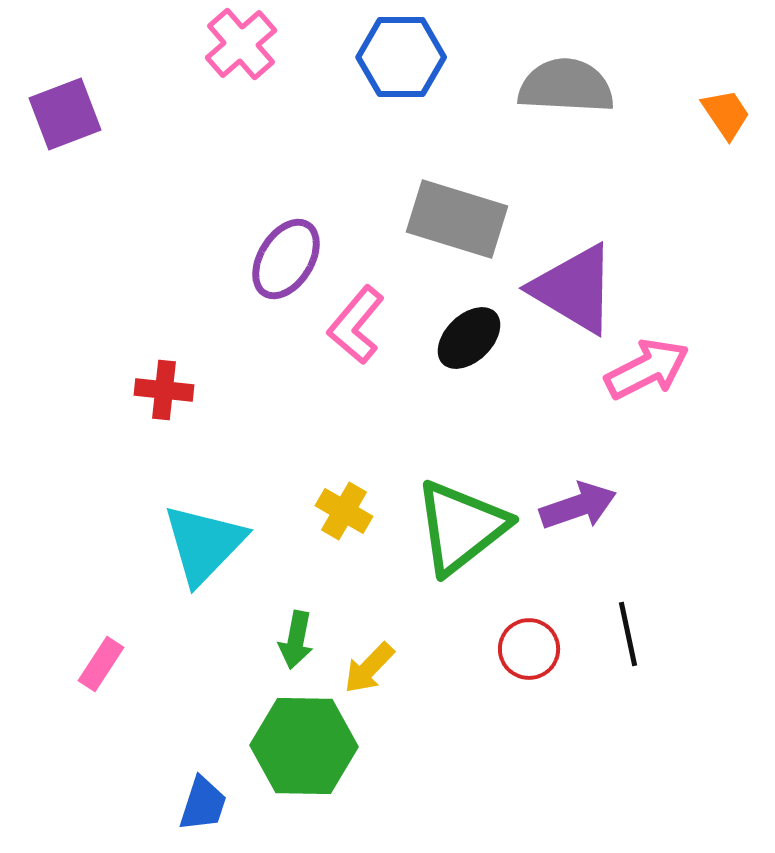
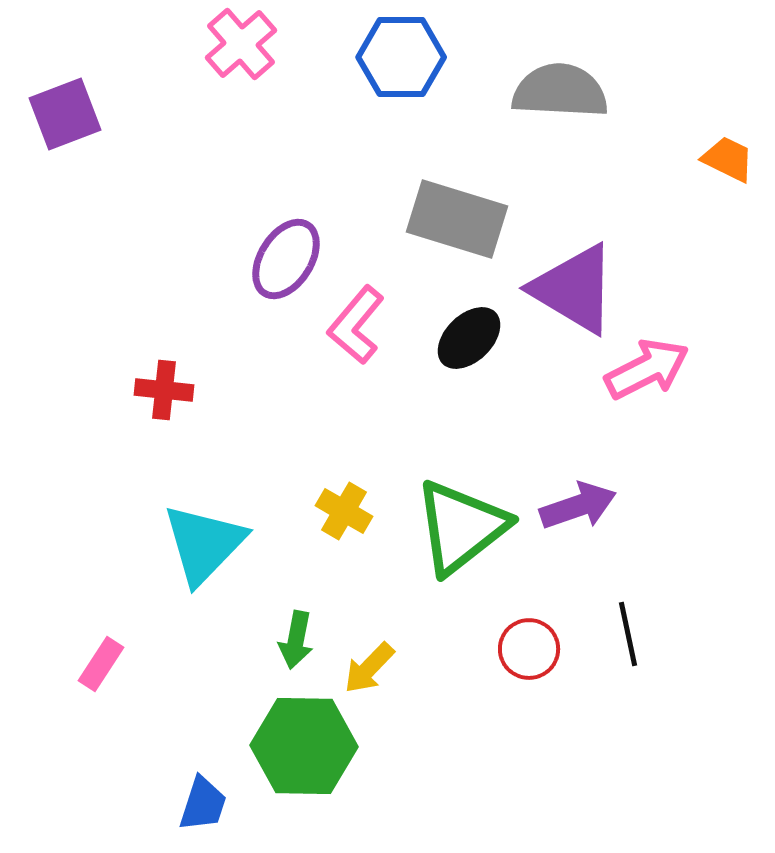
gray semicircle: moved 6 px left, 5 px down
orange trapezoid: moved 2 px right, 45 px down; rotated 30 degrees counterclockwise
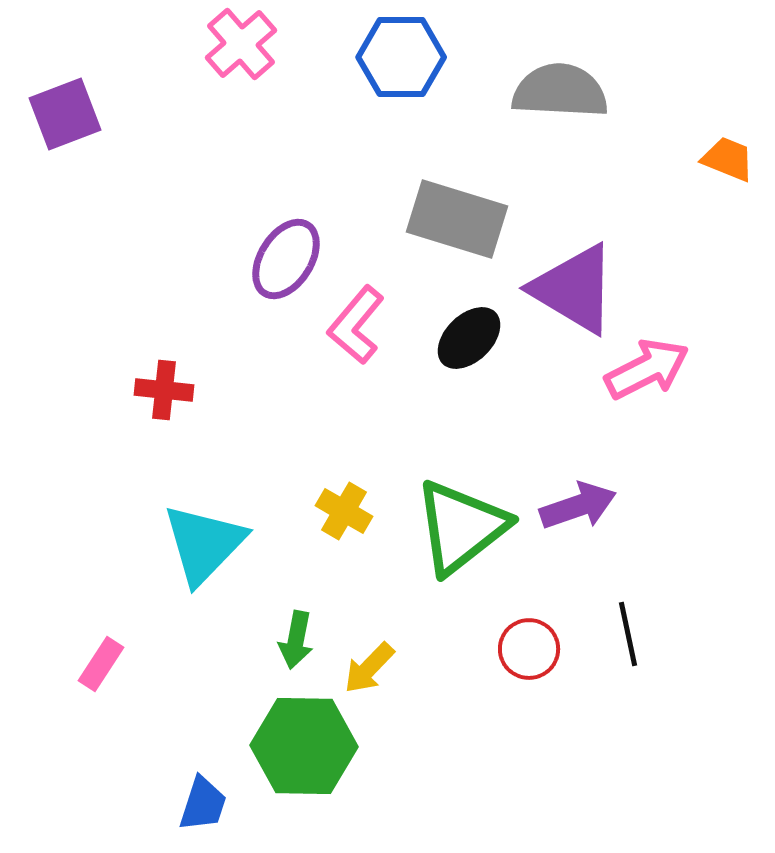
orange trapezoid: rotated 4 degrees counterclockwise
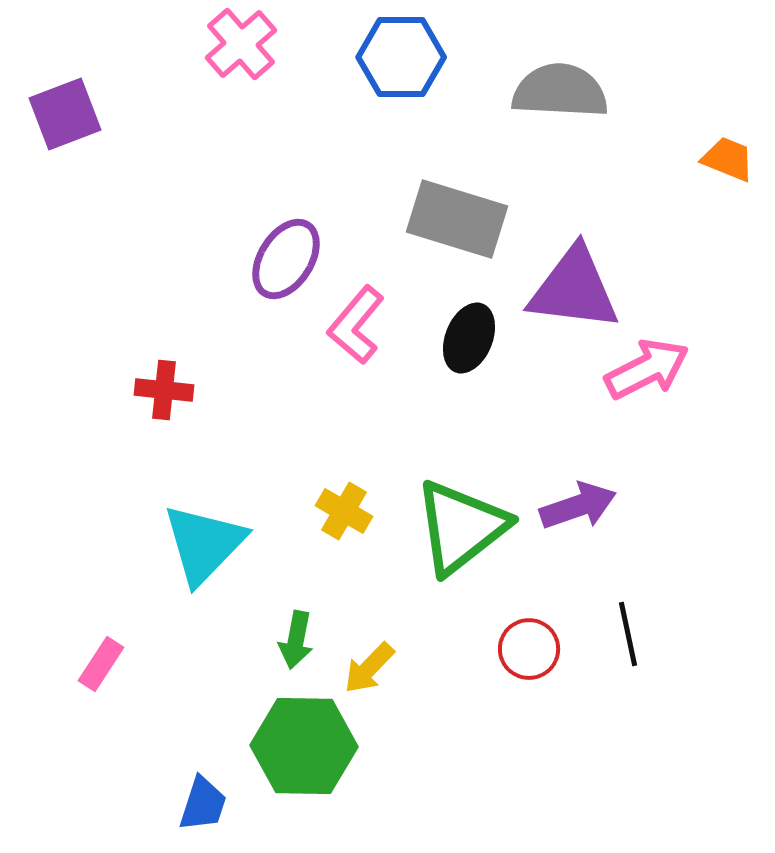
purple triangle: rotated 24 degrees counterclockwise
black ellipse: rotated 24 degrees counterclockwise
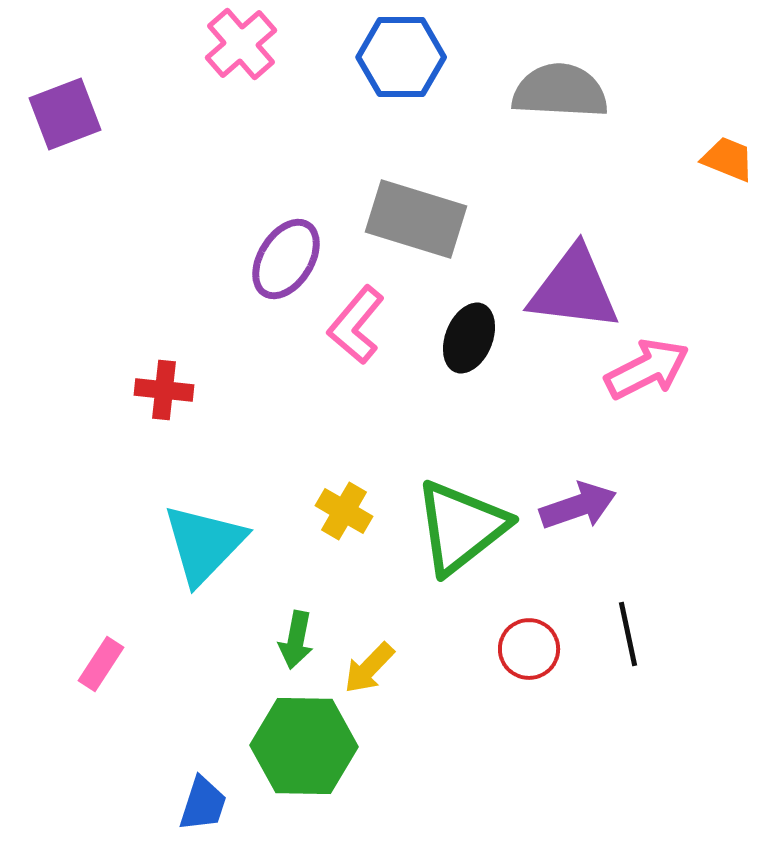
gray rectangle: moved 41 px left
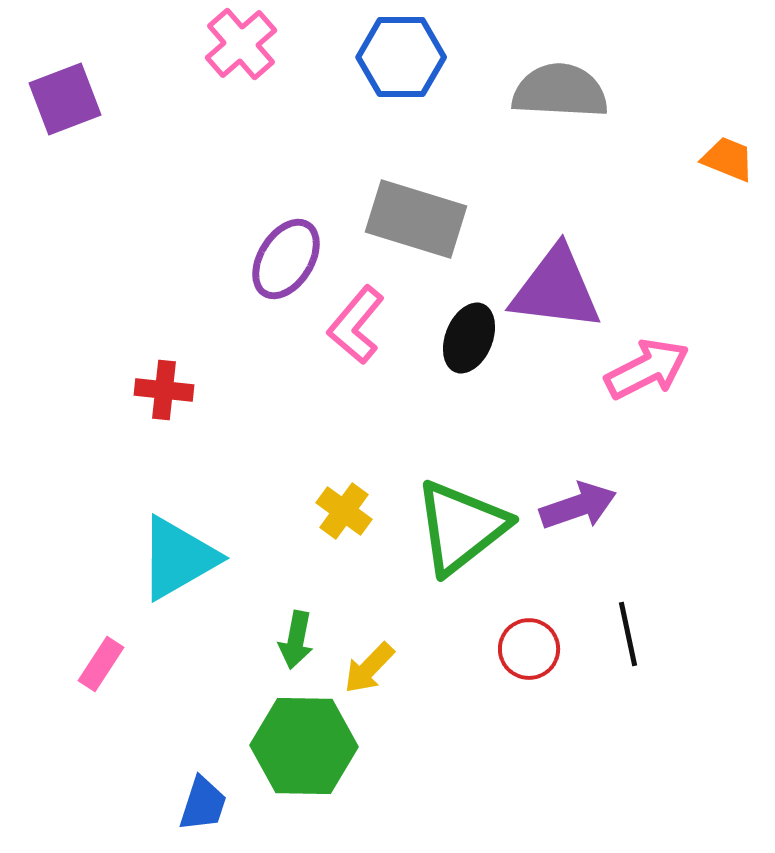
purple square: moved 15 px up
purple triangle: moved 18 px left
yellow cross: rotated 6 degrees clockwise
cyan triangle: moved 26 px left, 14 px down; rotated 16 degrees clockwise
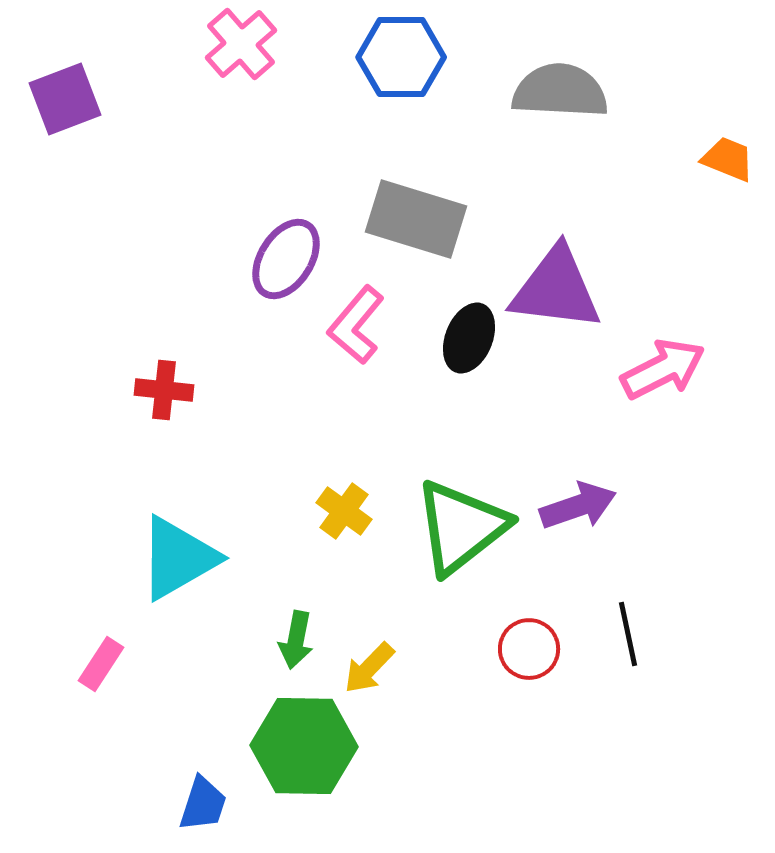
pink arrow: moved 16 px right
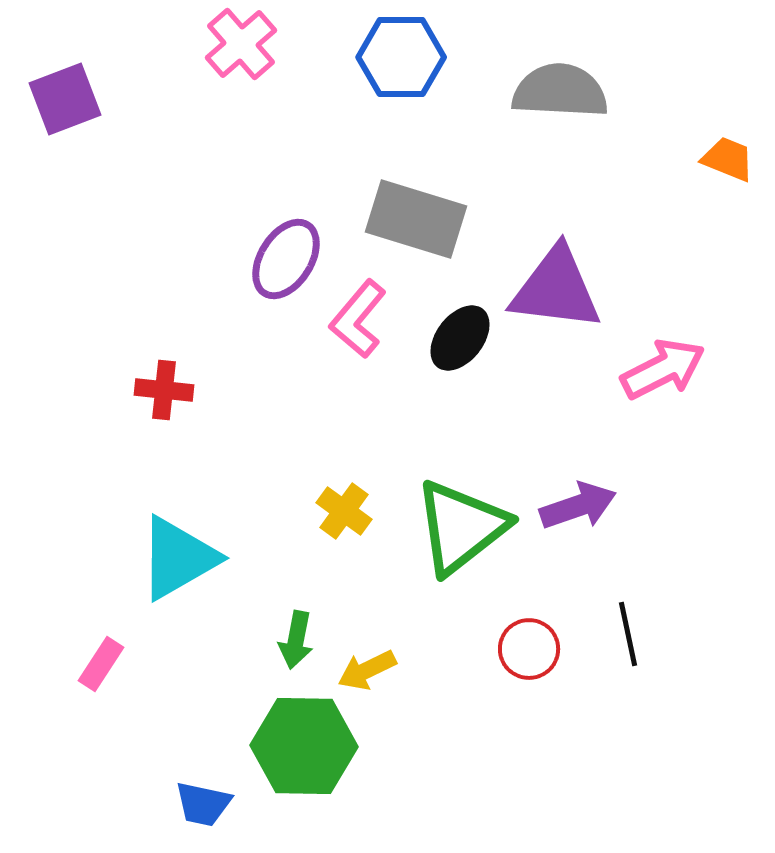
pink L-shape: moved 2 px right, 6 px up
black ellipse: moved 9 px left; rotated 16 degrees clockwise
yellow arrow: moved 2 px left, 2 px down; rotated 20 degrees clockwise
blue trapezoid: rotated 84 degrees clockwise
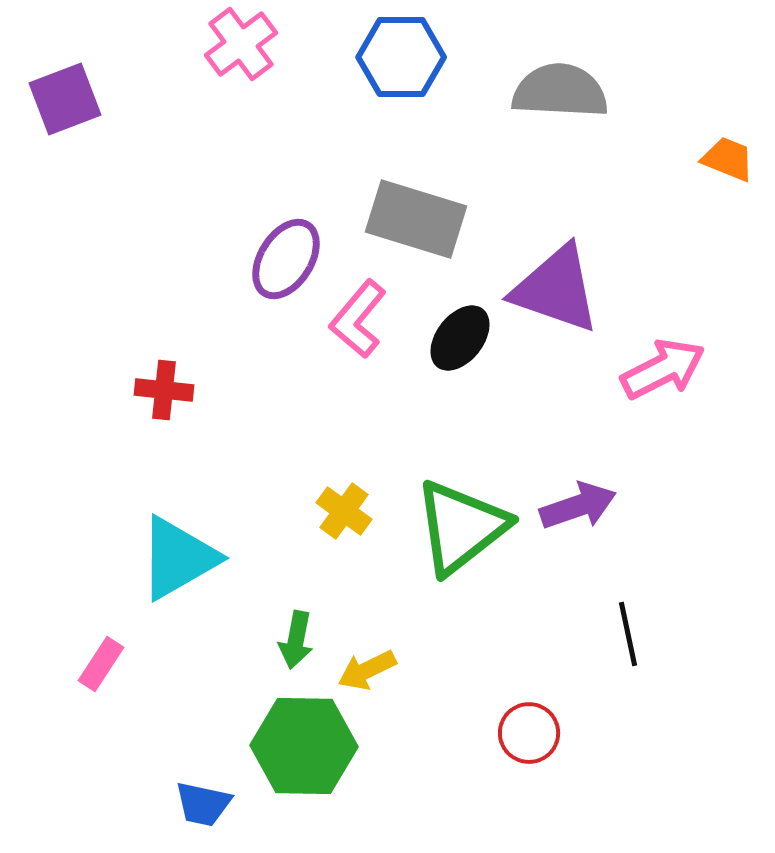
pink cross: rotated 4 degrees clockwise
purple triangle: rotated 12 degrees clockwise
red circle: moved 84 px down
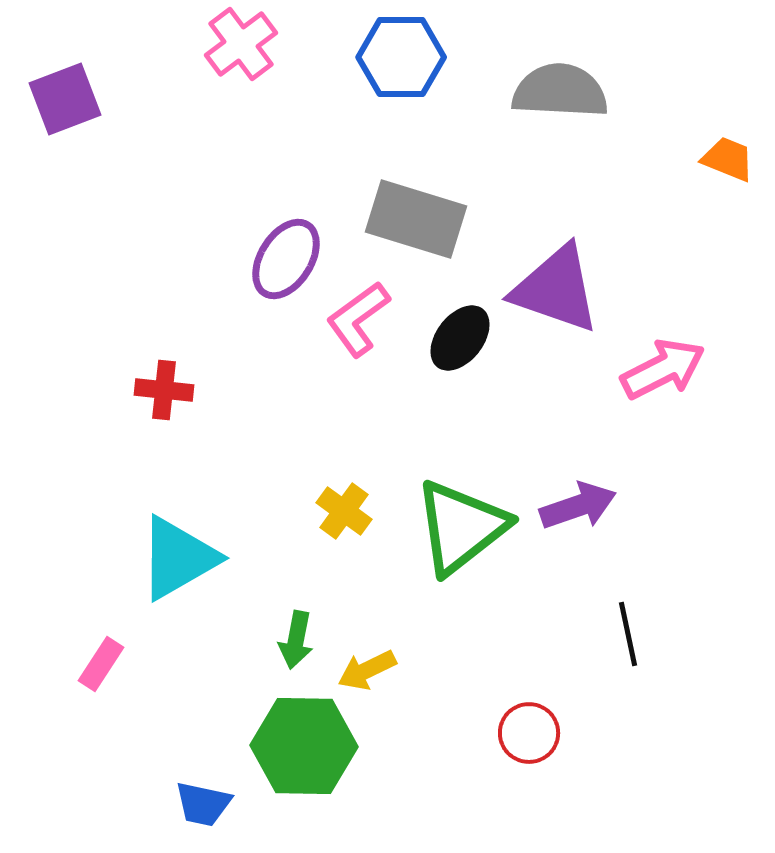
pink L-shape: rotated 14 degrees clockwise
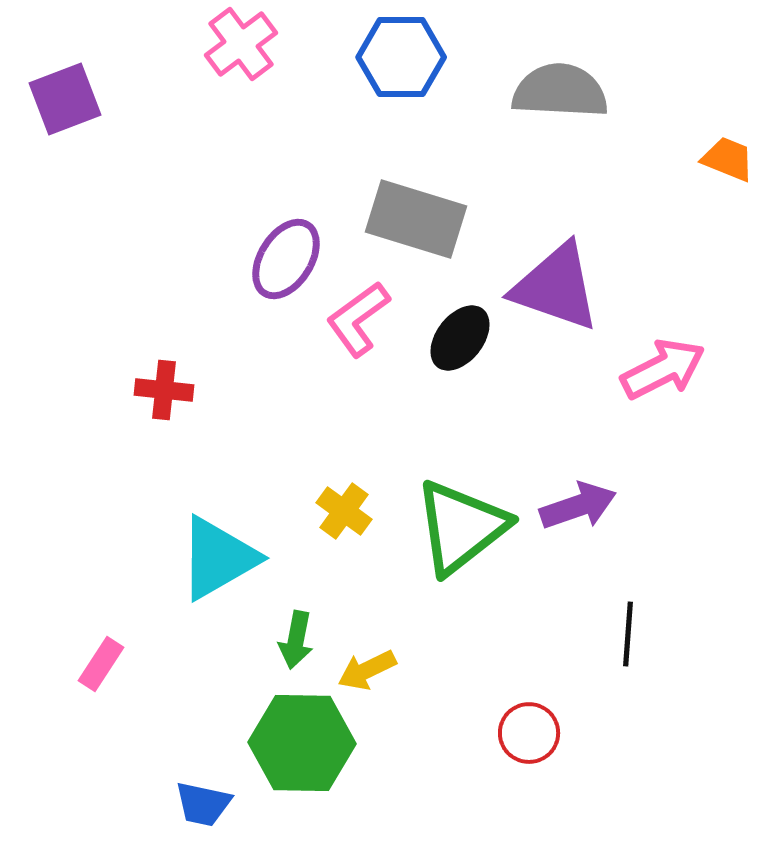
purple triangle: moved 2 px up
cyan triangle: moved 40 px right
black line: rotated 16 degrees clockwise
green hexagon: moved 2 px left, 3 px up
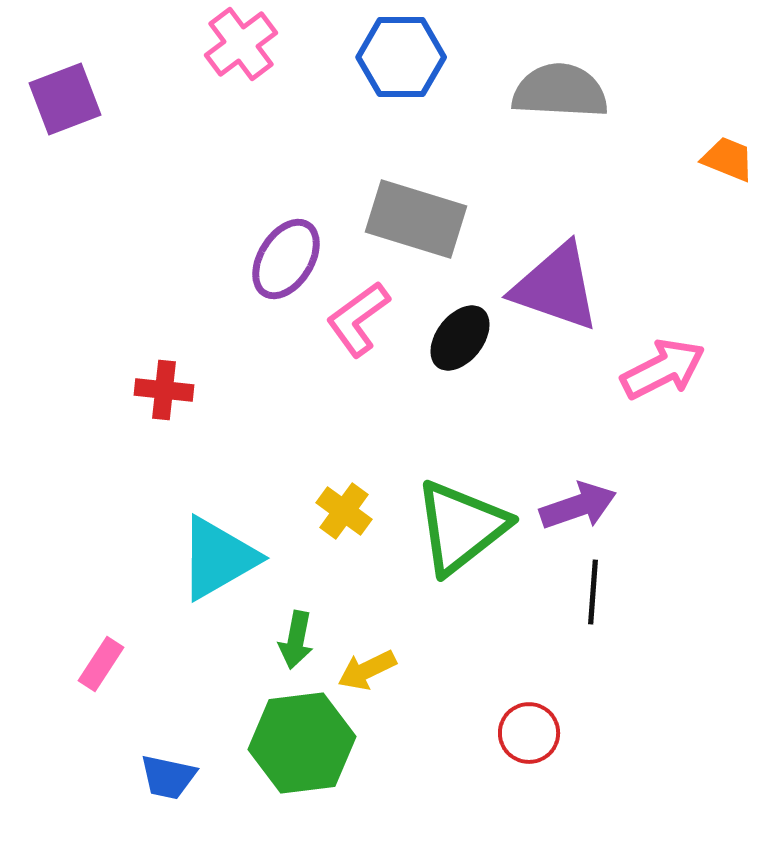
black line: moved 35 px left, 42 px up
green hexagon: rotated 8 degrees counterclockwise
blue trapezoid: moved 35 px left, 27 px up
